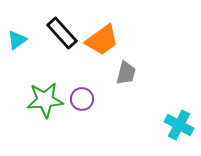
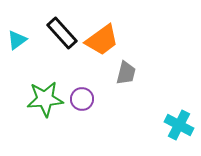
green star: moved 1 px up
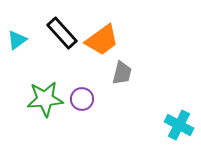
gray trapezoid: moved 4 px left
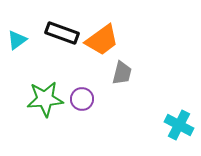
black rectangle: rotated 28 degrees counterclockwise
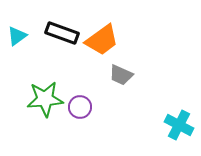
cyan triangle: moved 4 px up
gray trapezoid: moved 1 px left, 2 px down; rotated 100 degrees clockwise
purple circle: moved 2 px left, 8 px down
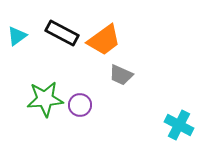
black rectangle: rotated 8 degrees clockwise
orange trapezoid: moved 2 px right
purple circle: moved 2 px up
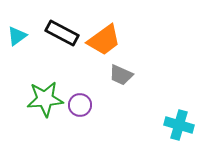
cyan cross: rotated 12 degrees counterclockwise
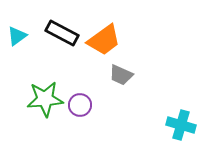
cyan cross: moved 2 px right
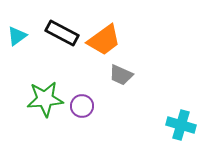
purple circle: moved 2 px right, 1 px down
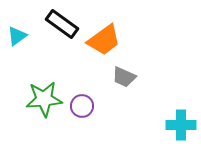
black rectangle: moved 9 px up; rotated 8 degrees clockwise
gray trapezoid: moved 3 px right, 2 px down
green star: moved 1 px left
cyan cross: rotated 16 degrees counterclockwise
